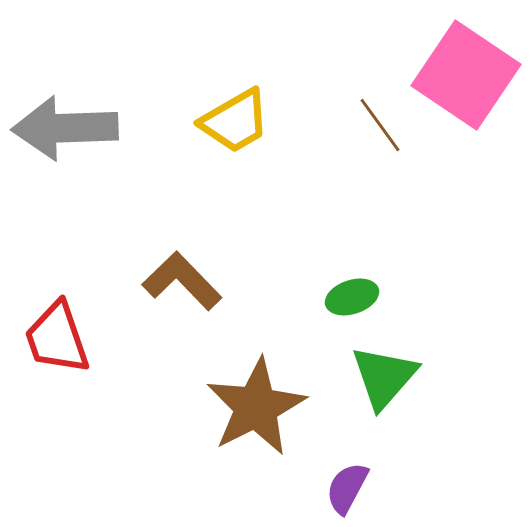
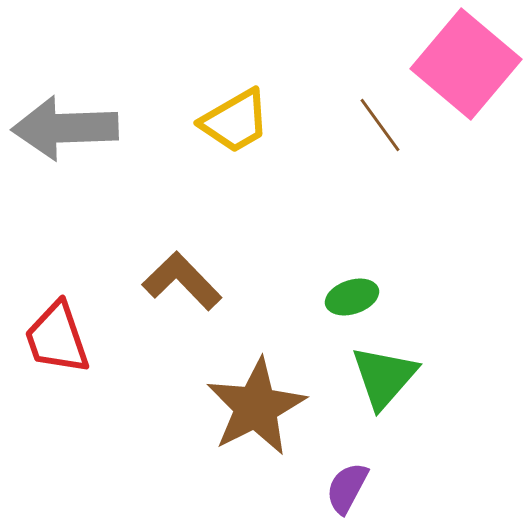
pink square: moved 11 px up; rotated 6 degrees clockwise
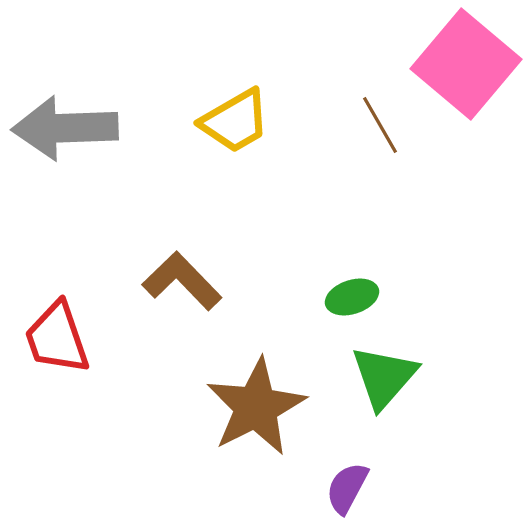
brown line: rotated 6 degrees clockwise
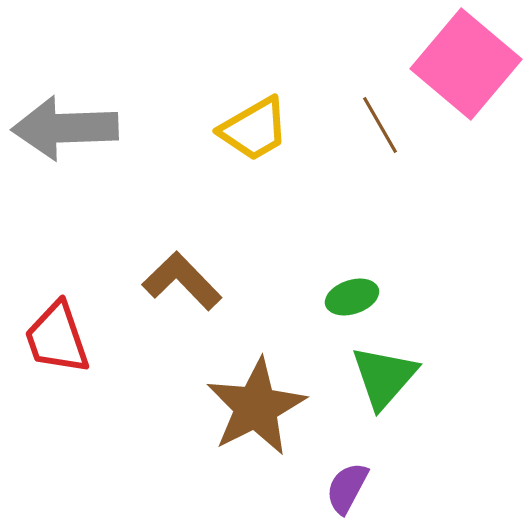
yellow trapezoid: moved 19 px right, 8 px down
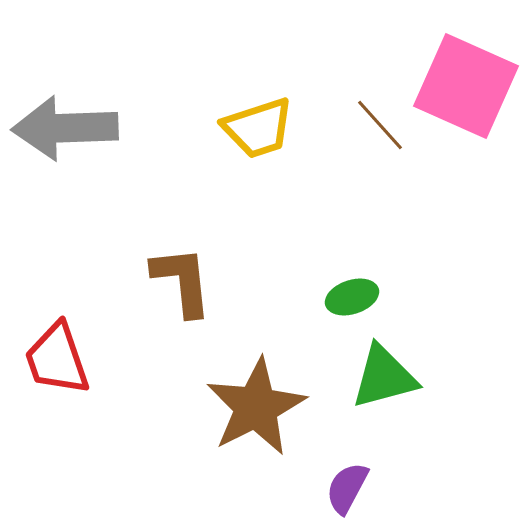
pink square: moved 22 px down; rotated 16 degrees counterclockwise
brown line: rotated 12 degrees counterclockwise
yellow trapezoid: moved 4 px right, 1 px up; rotated 12 degrees clockwise
brown L-shape: rotated 38 degrees clockwise
red trapezoid: moved 21 px down
green triangle: rotated 34 degrees clockwise
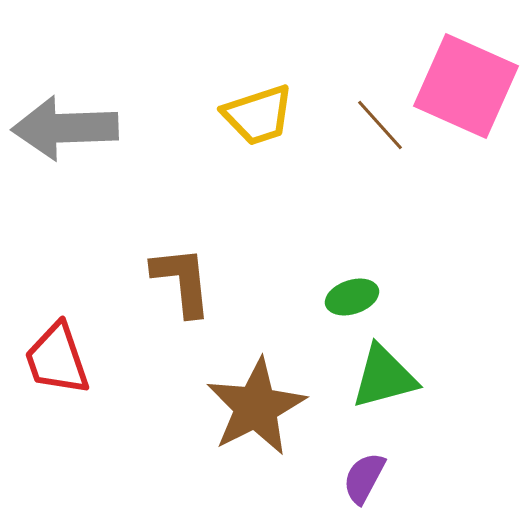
yellow trapezoid: moved 13 px up
purple semicircle: moved 17 px right, 10 px up
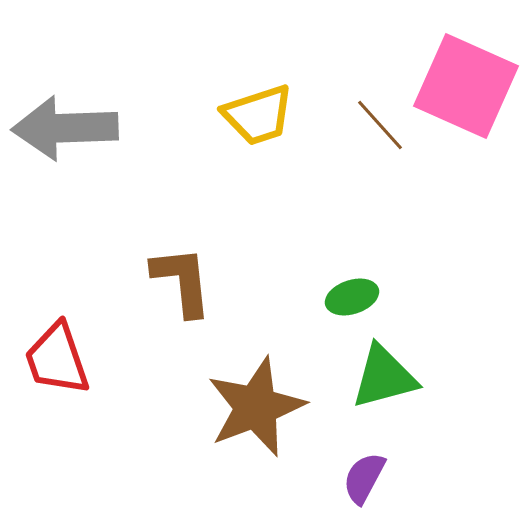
brown star: rotated 6 degrees clockwise
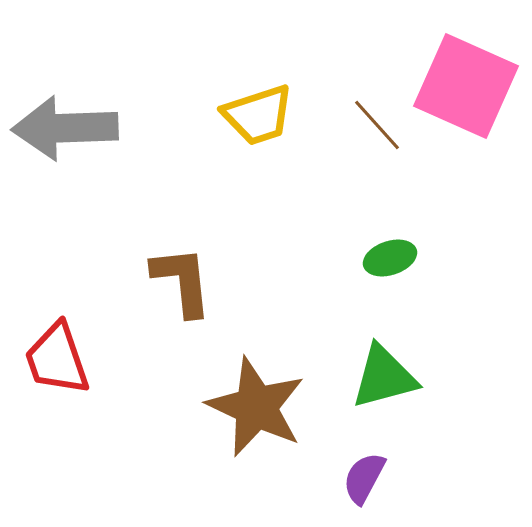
brown line: moved 3 px left
green ellipse: moved 38 px right, 39 px up
brown star: rotated 26 degrees counterclockwise
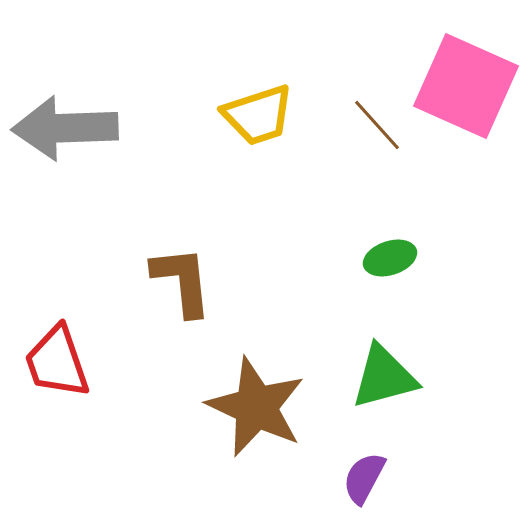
red trapezoid: moved 3 px down
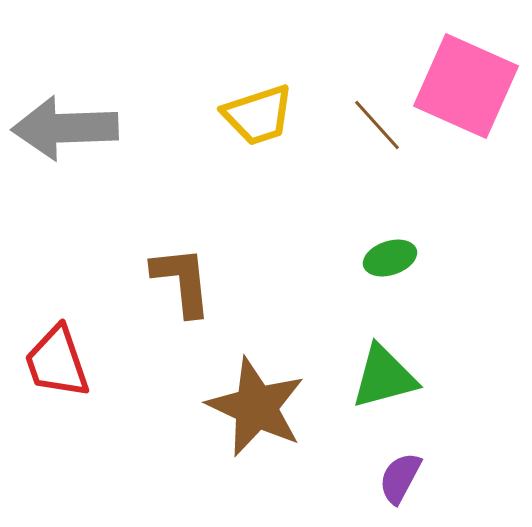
purple semicircle: moved 36 px right
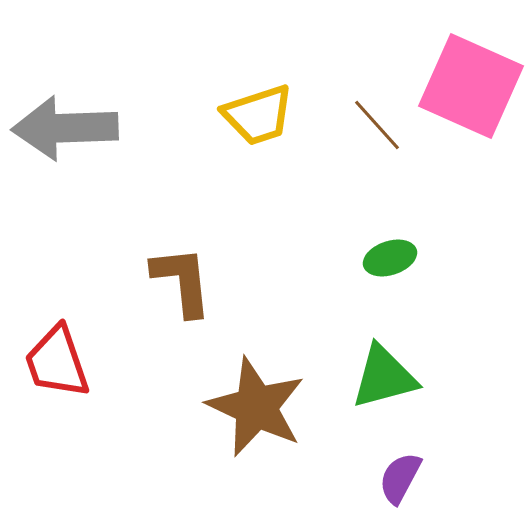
pink square: moved 5 px right
